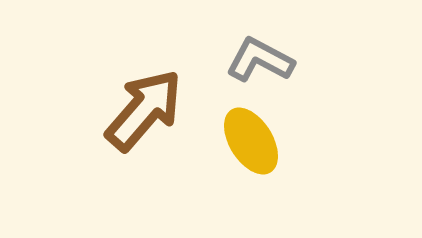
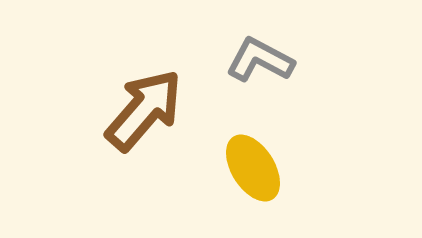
yellow ellipse: moved 2 px right, 27 px down
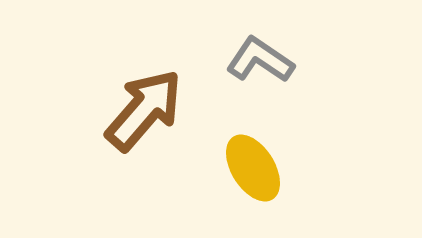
gray L-shape: rotated 6 degrees clockwise
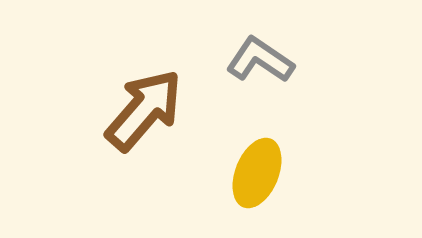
yellow ellipse: moved 4 px right, 5 px down; rotated 54 degrees clockwise
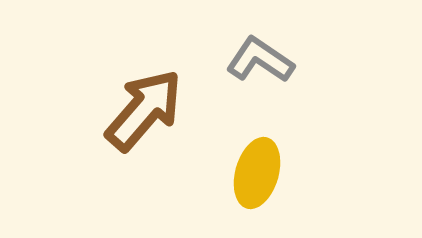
yellow ellipse: rotated 6 degrees counterclockwise
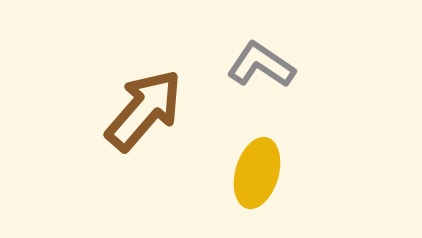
gray L-shape: moved 1 px right, 5 px down
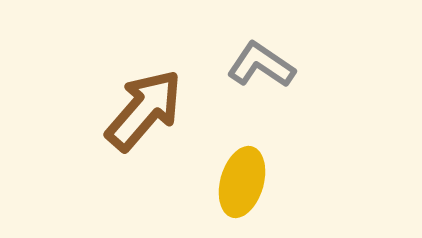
yellow ellipse: moved 15 px left, 9 px down
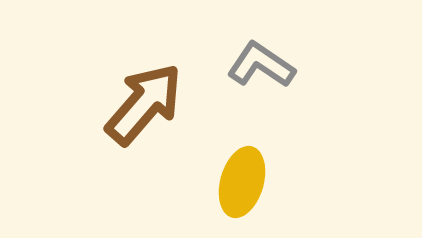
brown arrow: moved 6 px up
